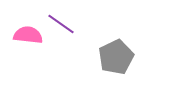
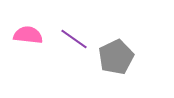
purple line: moved 13 px right, 15 px down
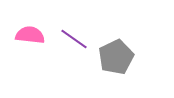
pink semicircle: moved 2 px right
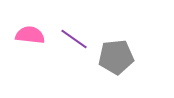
gray pentagon: rotated 20 degrees clockwise
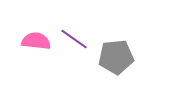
pink semicircle: moved 6 px right, 6 px down
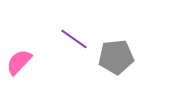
pink semicircle: moved 17 px left, 21 px down; rotated 52 degrees counterclockwise
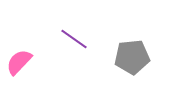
gray pentagon: moved 16 px right
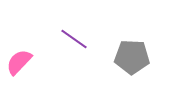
gray pentagon: rotated 8 degrees clockwise
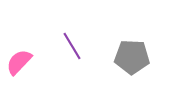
purple line: moved 2 px left, 7 px down; rotated 24 degrees clockwise
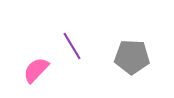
pink semicircle: moved 17 px right, 8 px down
